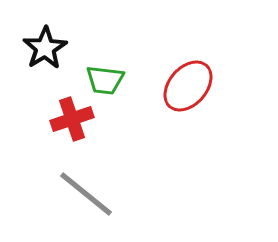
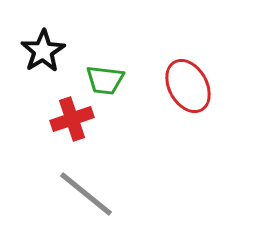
black star: moved 2 px left, 3 px down
red ellipse: rotated 70 degrees counterclockwise
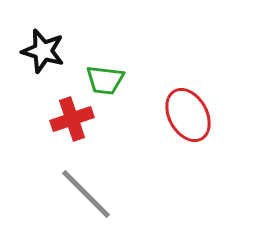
black star: rotated 24 degrees counterclockwise
red ellipse: moved 29 px down
gray line: rotated 6 degrees clockwise
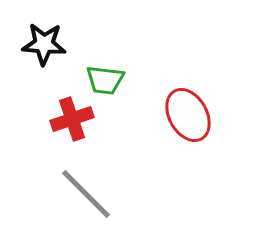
black star: moved 1 px right, 7 px up; rotated 12 degrees counterclockwise
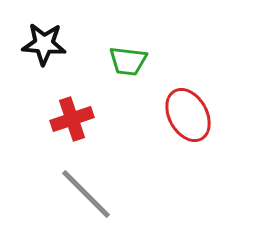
green trapezoid: moved 23 px right, 19 px up
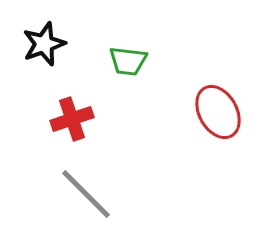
black star: rotated 24 degrees counterclockwise
red ellipse: moved 30 px right, 3 px up
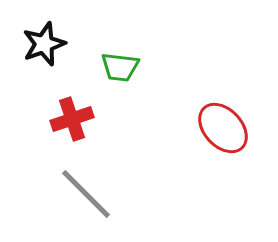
green trapezoid: moved 8 px left, 6 px down
red ellipse: moved 5 px right, 16 px down; rotated 14 degrees counterclockwise
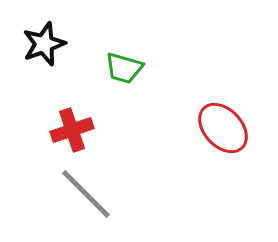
green trapezoid: moved 4 px right, 1 px down; rotated 9 degrees clockwise
red cross: moved 11 px down
